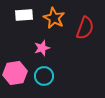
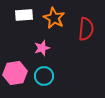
red semicircle: moved 1 px right, 1 px down; rotated 15 degrees counterclockwise
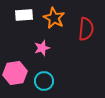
cyan circle: moved 5 px down
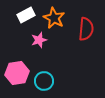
white rectangle: moved 2 px right; rotated 24 degrees counterclockwise
pink star: moved 3 px left, 8 px up
pink hexagon: moved 2 px right
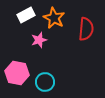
pink hexagon: rotated 20 degrees clockwise
cyan circle: moved 1 px right, 1 px down
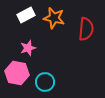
orange star: rotated 15 degrees counterclockwise
pink star: moved 11 px left, 8 px down
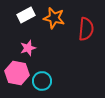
cyan circle: moved 3 px left, 1 px up
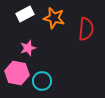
white rectangle: moved 1 px left, 1 px up
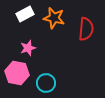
cyan circle: moved 4 px right, 2 px down
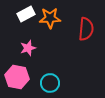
white rectangle: moved 1 px right
orange star: moved 4 px left; rotated 15 degrees counterclockwise
pink hexagon: moved 4 px down
cyan circle: moved 4 px right
